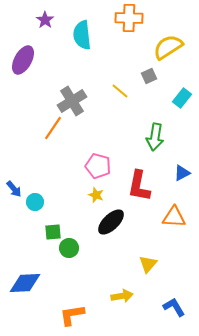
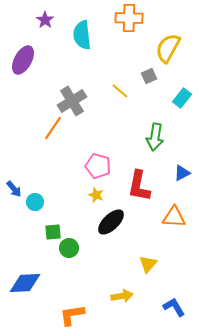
yellow semicircle: moved 1 px down; rotated 28 degrees counterclockwise
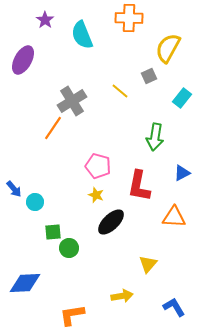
cyan semicircle: rotated 16 degrees counterclockwise
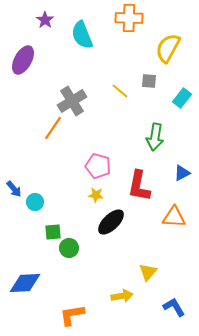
gray square: moved 5 px down; rotated 28 degrees clockwise
yellow star: rotated 14 degrees counterclockwise
yellow triangle: moved 8 px down
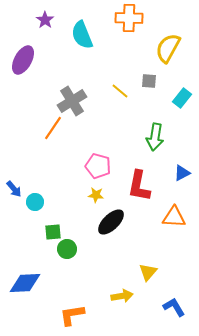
green circle: moved 2 px left, 1 px down
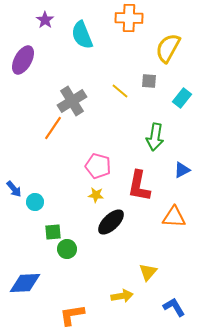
blue triangle: moved 3 px up
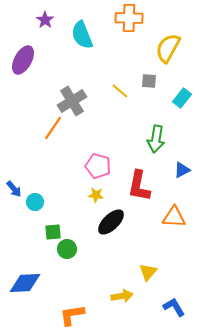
green arrow: moved 1 px right, 2 px down
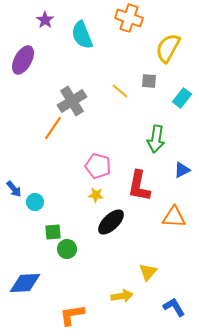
orange cross: rotated 16 degrees clockwise
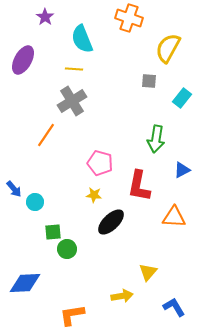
purple star: moved 3 px up
cyan semicircle: moved 4 px down
yellow line: moved 46 px left, 22 px up; rotated 36 degrees counterclockwise
orange line: moved 7 px left, 7 px down
pink pentagon: moved 2 px right, 3 px up
yellow star: moved 2 px left
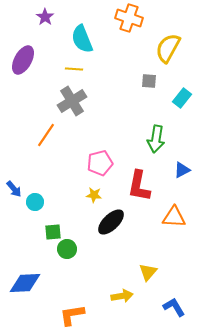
pink pentagon: rotated 30 degrees counterclockwise
